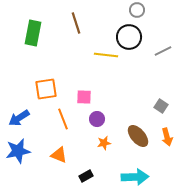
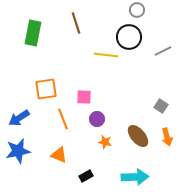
orange star: moved 1 px right, 1 px up; rotated 24 degrees clockwise
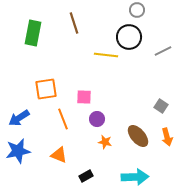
brown line: moved 2 px left
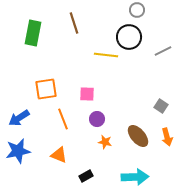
pink square: moved 3 px right, 3 px up
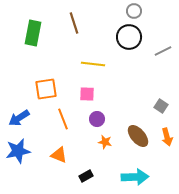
gray circle: moved 3 px left, 1 px down
yellow line: moved 13 px left, 9 px down
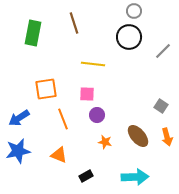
gray line: rotated 18 degrees counterclockwise
purple circle: moved 4 px up
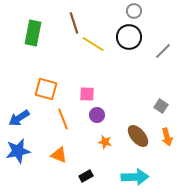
yellow line: moved 20 px up; rotated 25 degrees clockwise
orange square: rotated 25 degrees clockwise
